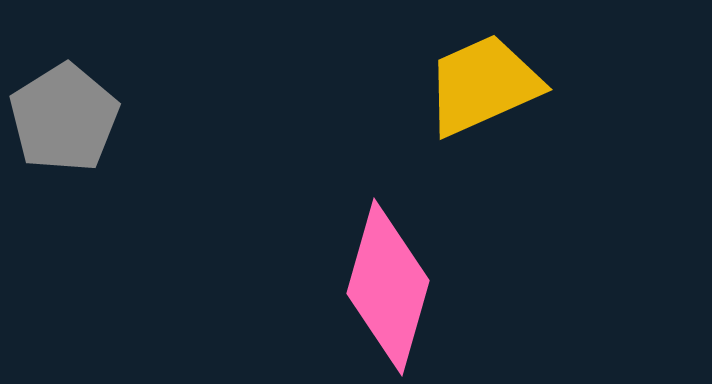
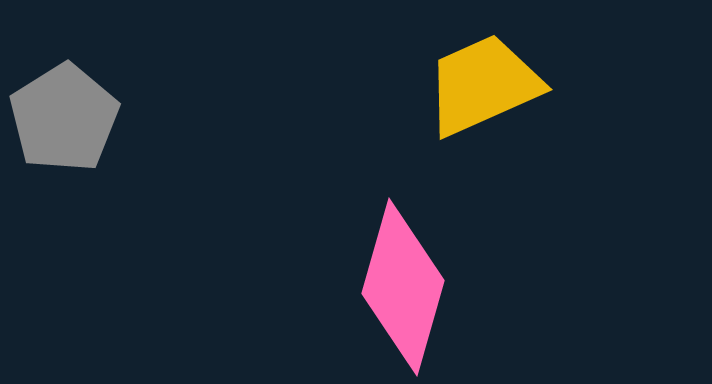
pink diamond: moved 15 px right
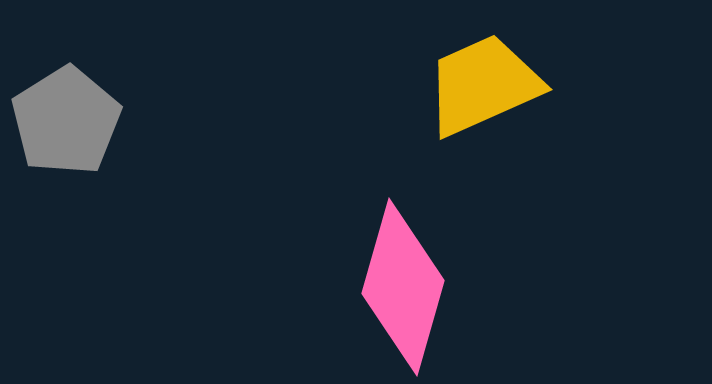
gray pentagon: moved 2 px right, 3 px down
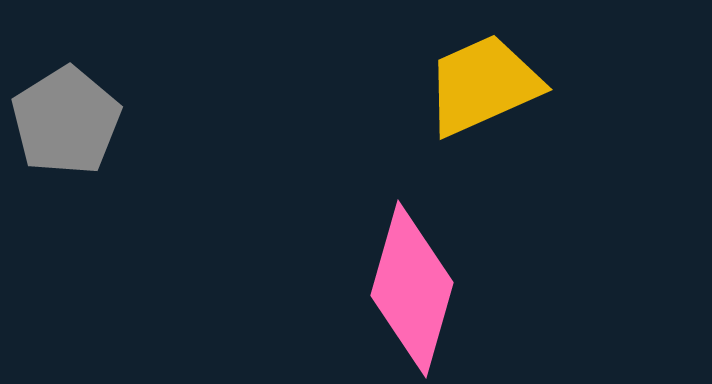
pink diamond: moved 9 px right, 2 px down
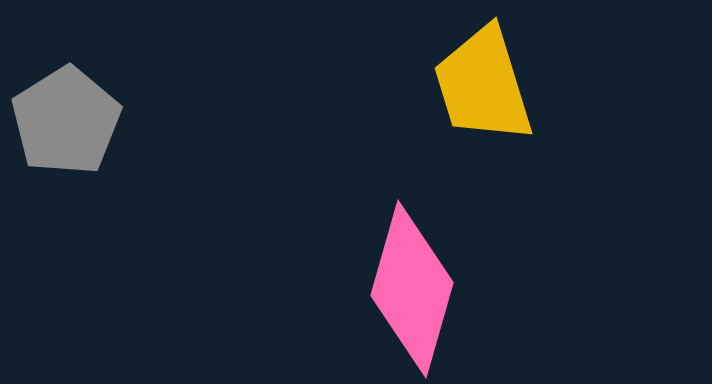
yellow trapezoid: rotated 83 degrees counterclockwise
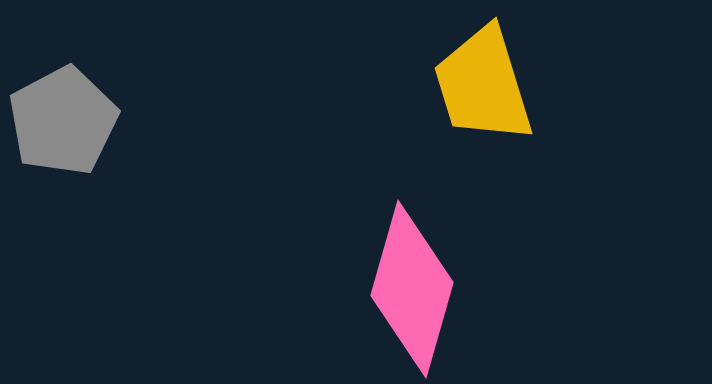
gray pentagon: moved 3 px left; rotated 4 degrees clockwise
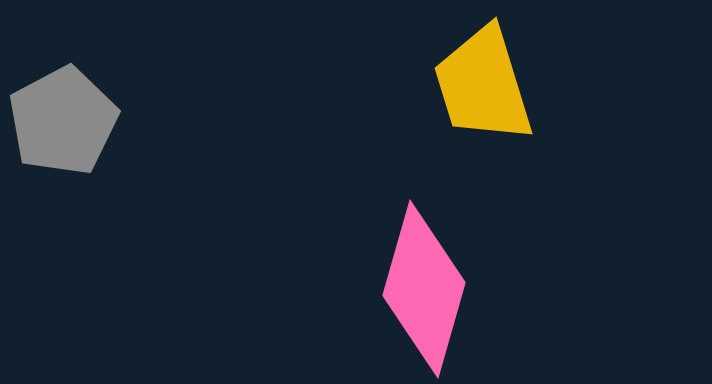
pink diamond: moved 12 px right
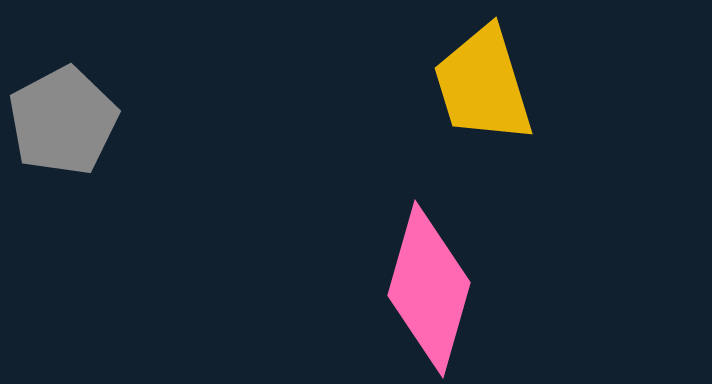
pink diamond: moved 5 px right
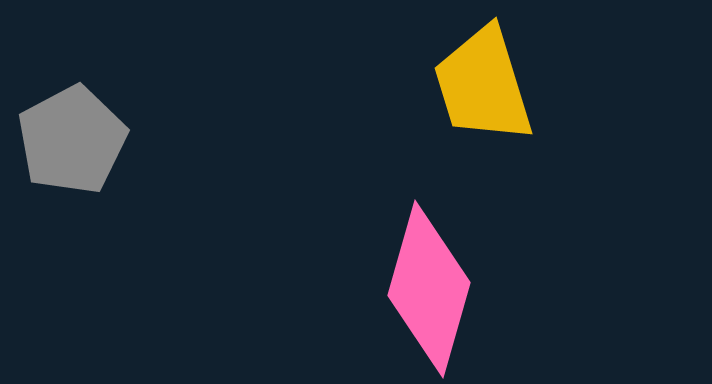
gray pentagon: moved 9 px right, 19 px down
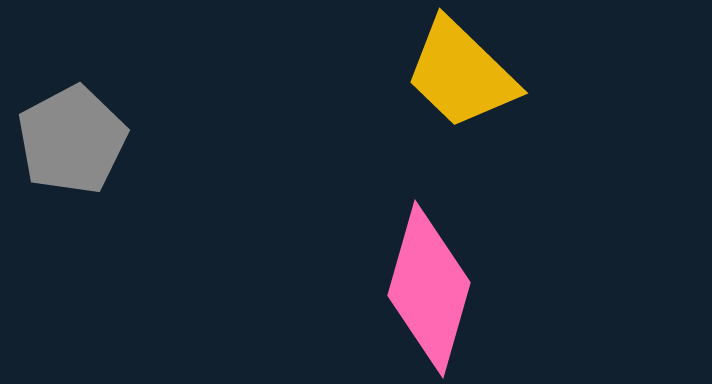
yellow trapezoid: moved 22 px left, 11 px up; rotated 29 degrees counterclockwise
